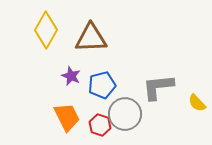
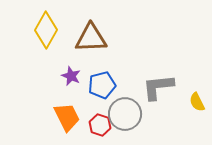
yellow semicircle: moved 1 px up; rotated 18 degrees clockwise
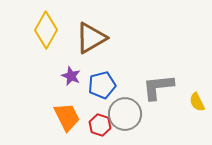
brown triangle: rotated 28 degrees counterclockwise
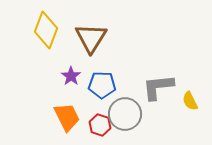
yellow diamond: rotated 9 degrees counterclockwise
brown triangle: rotated 28 degrees counterclockwise
purple star: rotated 12 degrees clockwise
blue pentagon: rotated 16 degrees clockwise
yellow semicircle: moved 7 px left, 1 px up
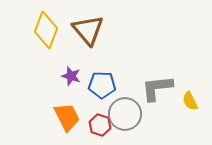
brown triangle: moved 3 px left, 8 px up; rotated 12 degrees counterclockwise
purple star: rotated 18 degrees counterclockwise
gray L-shape: moved 1 px left, 1 px down
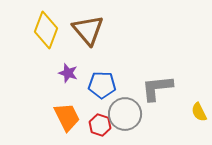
purple star: moved 3 px left, 3 px up
yellow semicircle: moved 9 px right, 11 px down
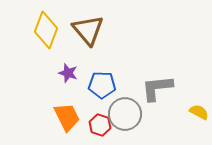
yellow semicircle: rotated 144 degrees clockwise
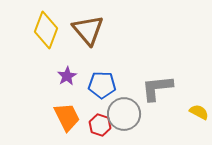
purple star: moved 1 px left, 3 px down; rotated 24 degrees clockwise
gray circle: moved 1 px left
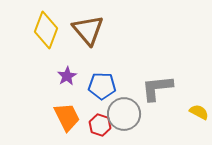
blue pentagon: moved 1 px down
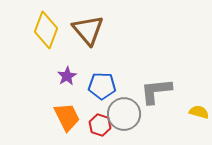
gray L-shape: moved 1 px left, 3 px down
yellow semicircle: rotated 12 degrees counterclockwise
